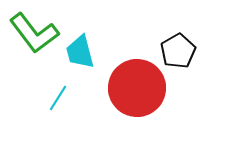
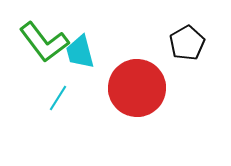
green L-shape: moved 10 px right, 9 px down
black pentagon: moved 9 px right, 8 px up
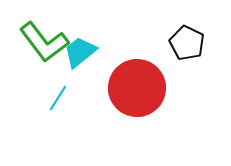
black pentagon: rotated 16 degrees counterclockwise
cyan trapezoid: rotated 66 degrees clockwise
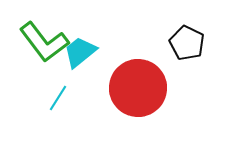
red circle: moved 1 px right
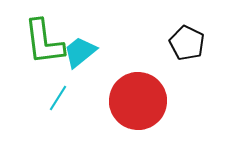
green L-shape: rotated 30 degrees clockwise
red circle: moved 13 px down
